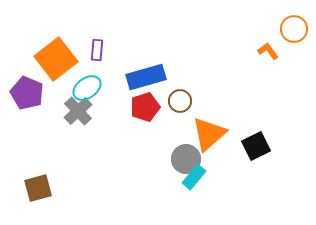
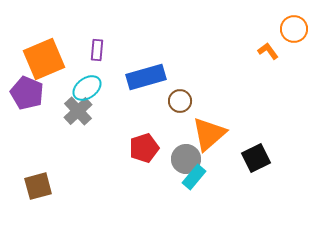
orange square: moved 12 px left; rotated 15 degrees clockwise
red pentagon: moved 1 px left, 41 px down
black square: moved 12 px down
brown square: moved 2 px up
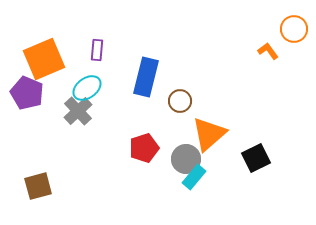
blue rectangle: rotated 60 degrees counterclockwise
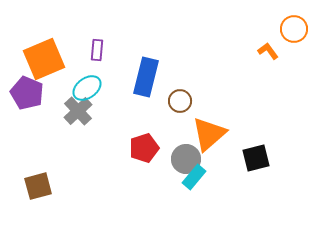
black square: rotated 12 degrees clockwise
